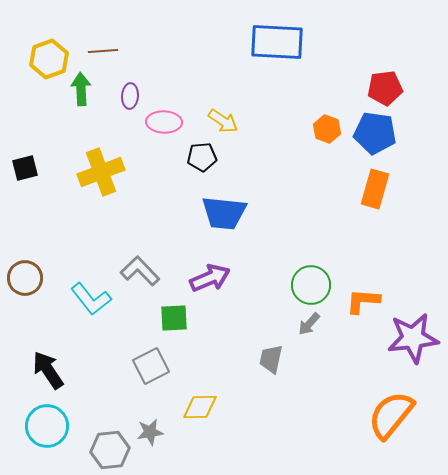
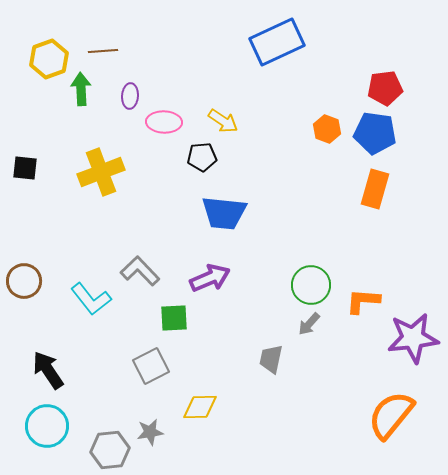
blue rectangle: rotated 28 degrees counterclockwise
black square: rotated 20 degrees clockwise
brown circle: moved 1 px left, 3 px down
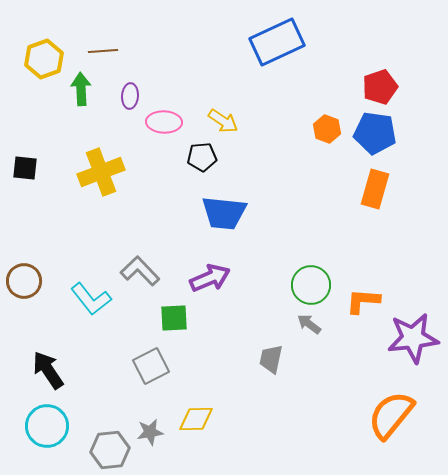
yellow hexagon: moved 5 px left
red pentagon: moved 5 px left, 1 px up; rotated 12 degrees counterclockwise
gray arrow: rotated 85 degrees clockwise
yellow diamond: moved 4 px left, 12 px down
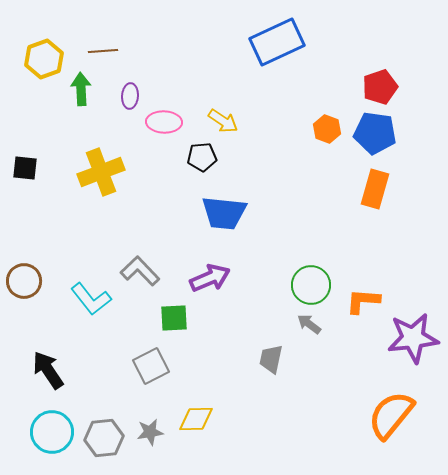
cyan circle: moved 5 px right, 6 px down
gray hexagon: moved 6 px left, 12 px up
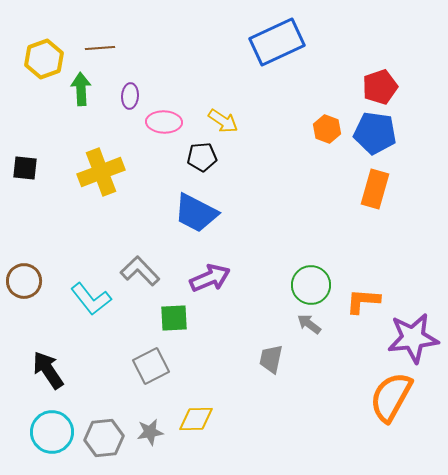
brown line: moved 3 px left, 3 px up
blue trapezoid: moved 28 px left; rotated 21 degrees clockwise
orange semicircle: moved 18 px up; rotated 10 degrees counterclockwise
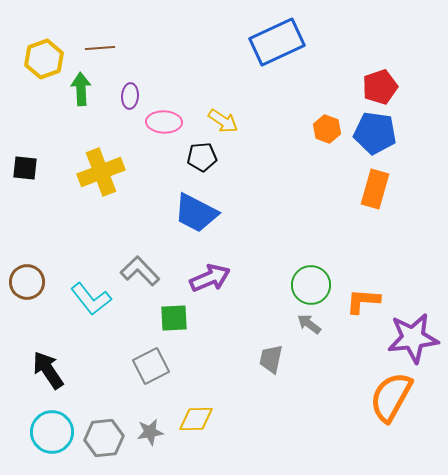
brown circle: moved 3 px right, 1 px down
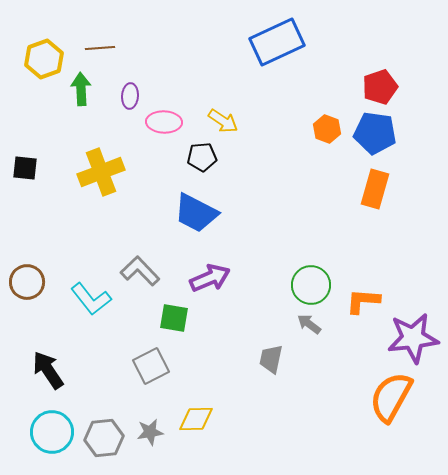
green square: rotated 12 degrees clockwise
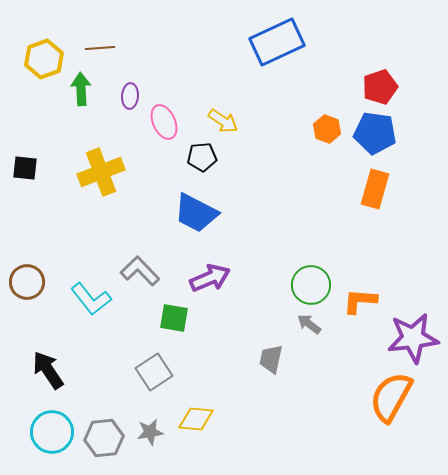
pink ellipse: rotated 64 degrees clockwise
orange L-shape: moved 3 px left
gray square: moved 3 px right, 6 px down; rotated 6 degrees counterclockwise
yellow diamond: rotated 6 degrees clockwise
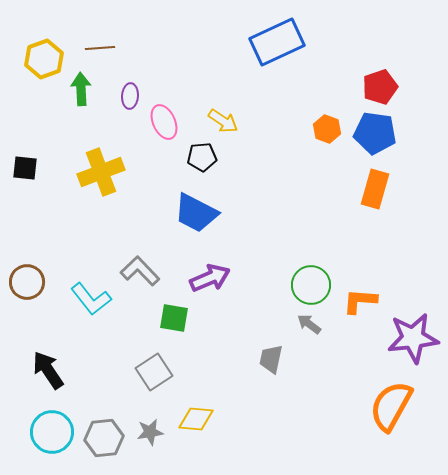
orange semicircle: moved 9 px down
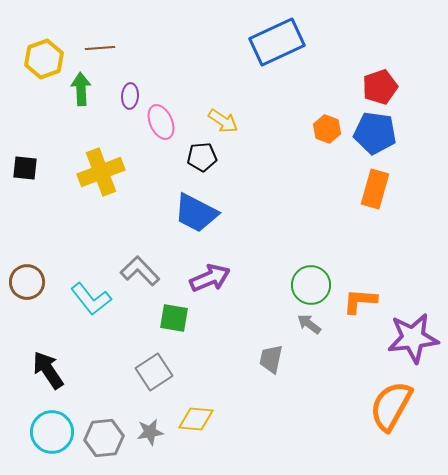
pink ellipse: moved 3 px left
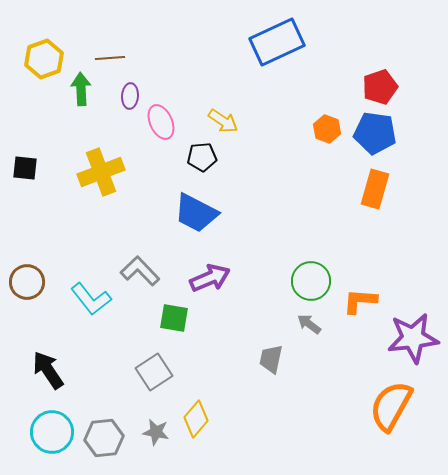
brown line: moved 10 px right, 10 px down
green circle: moved 4 px up
yellow diamond: rotated 54 degrees counterclockwise
gray star: moved 6 px right; rotated 20 degrees clockwise
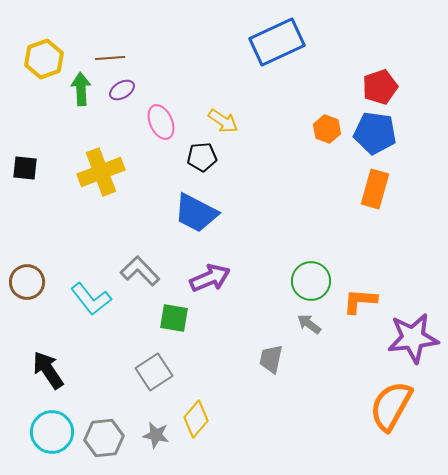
purple ellipse: moved 8 px left, 6 px up; rotated 55 degrees clockwise
gray star: moved 3 px down
